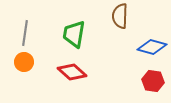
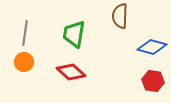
red diamond: moved 1 px left
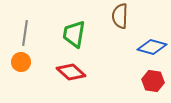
orange circle: moved 3 px left
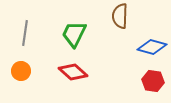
green trapezoid: rotated 16 degrees clockwise
orange circle: moved 9 px down
red diamond: moved 2 px right
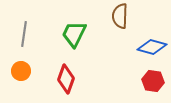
gray line: moved 1 px left, 1 px down
red diamond: moved 7 px left, 7 px down; rotated 68 degrees clockwise
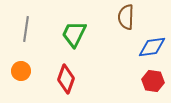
brown semicircle: moved 6 px right, 1 px down
gray line: moved 2 px right, 5 px up
blue diamond: rotated 24 degrees counterclockwise
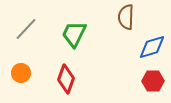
gray line: rotated 35 degrees clockwise
blue diamond: rotated 8 degrees counterclockwise
orange circle: moved 2 px down
red hexagon: rotated 10 degrees counterclockwise
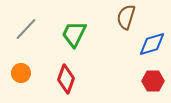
brown semicircle: rotated 15 degrees clockwise
blue diamond: moved 3 px up
